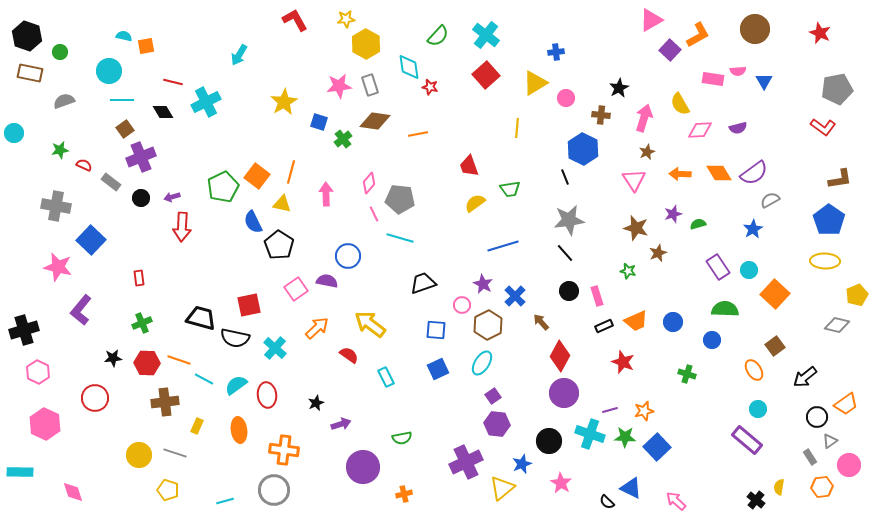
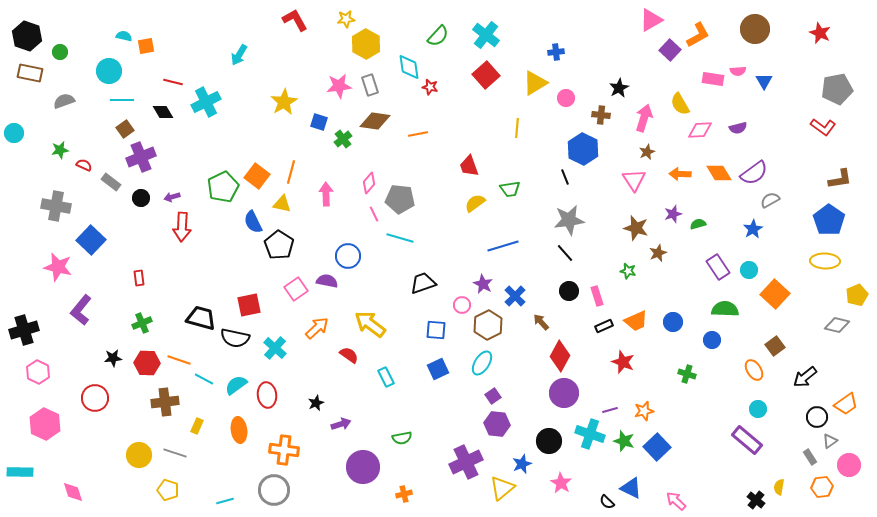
green star at (625, 437): moved 1 px left, 4 px down; rotated 15 degrees clockwise
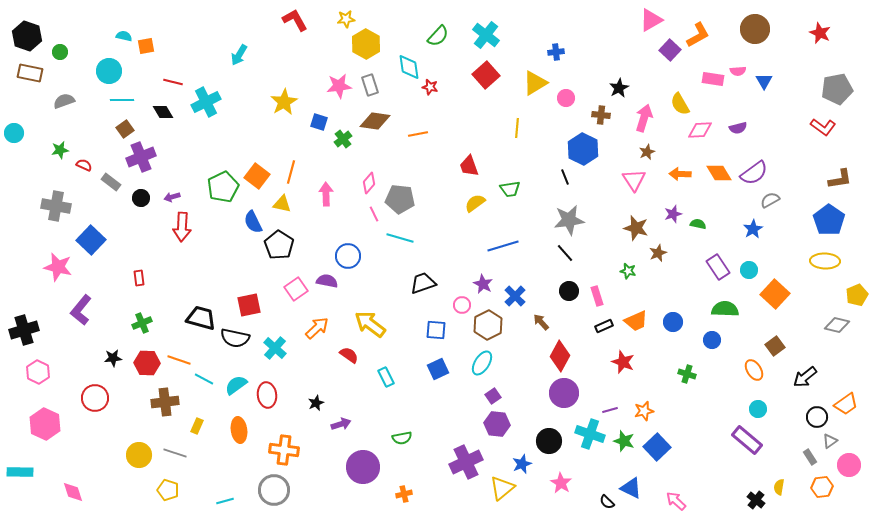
green semicircle at (698, 224): rotated 28 degrees clockwise
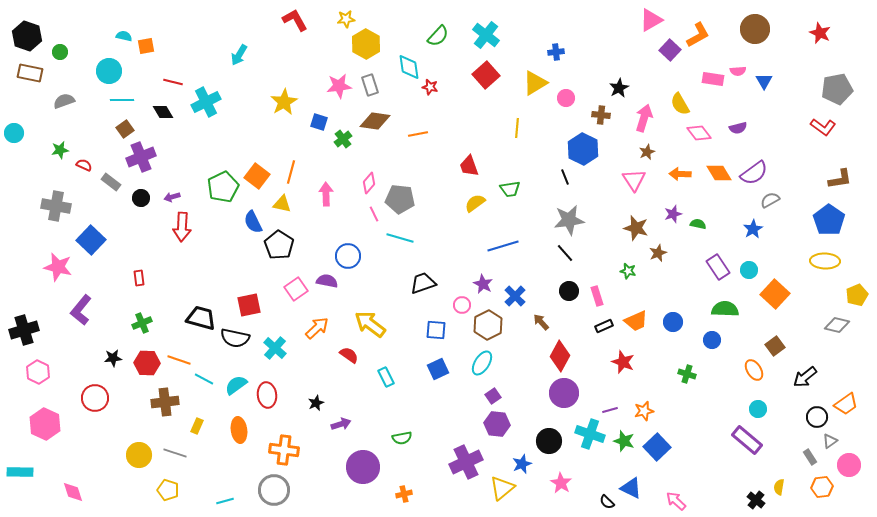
pink diamond at (700, 130): moved 1 px left, 3 px down; rotated 55 degrees clockwise
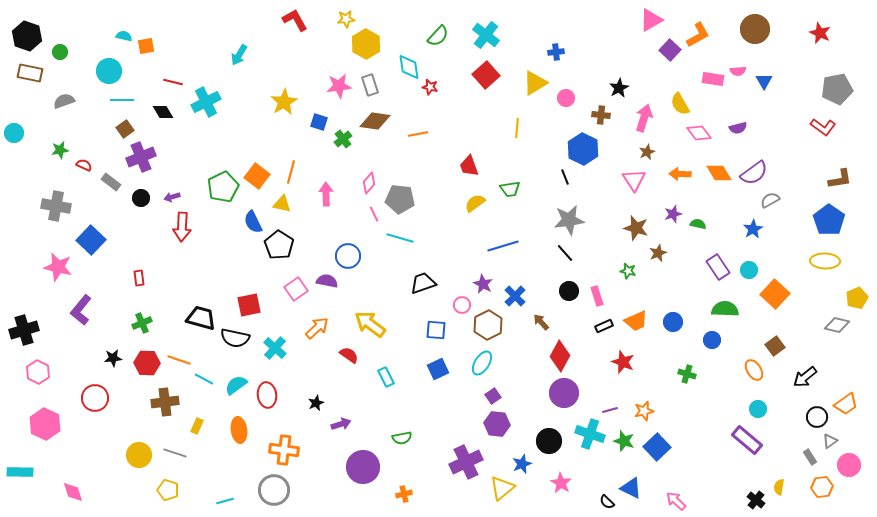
yellow pentagon at (857, 295): moved 3 px down
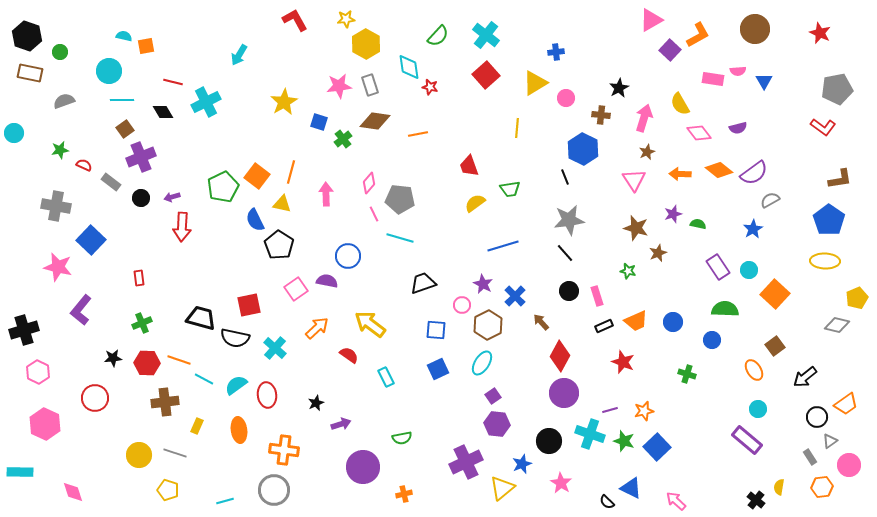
orange diamond at (719, 173): moved 3 px up; rotated 20 degrees counterclockwise
blue semicircle at (253, 222): moved 2 px right, 2 px up
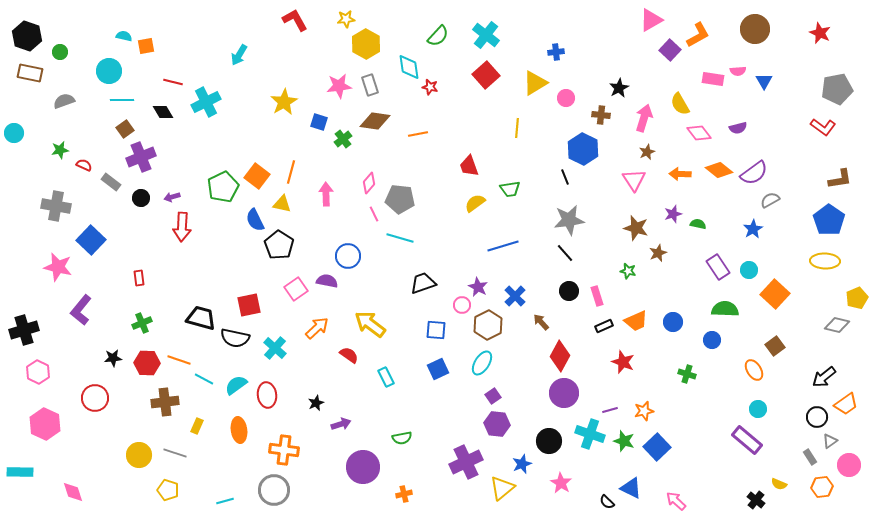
purple star at (483, 284): moved 5 px left, 3 px down
black arrow at (805, 377): moved 19 px right
yellow semicircle at (779, 487): moved 3 px up; rotated 77 degrees counterclockwise
